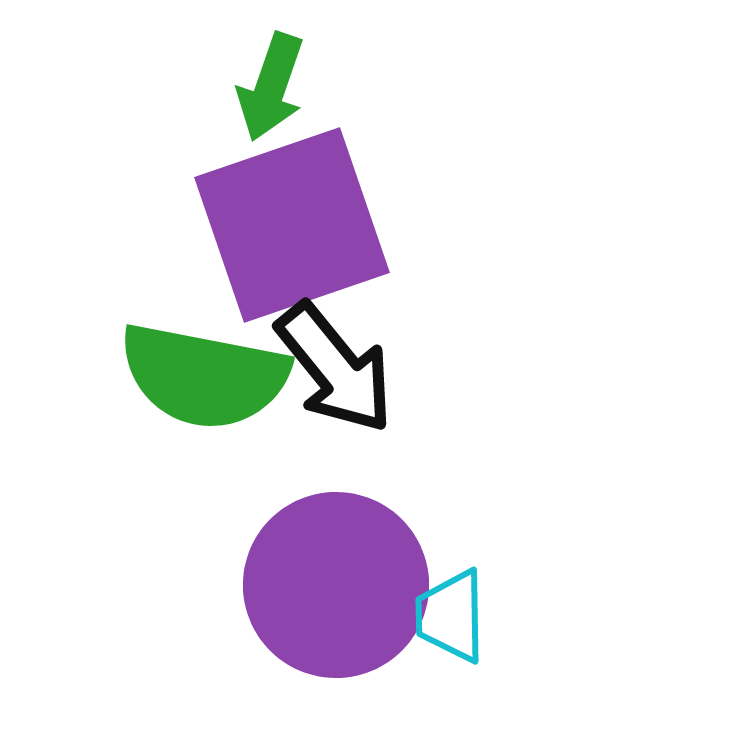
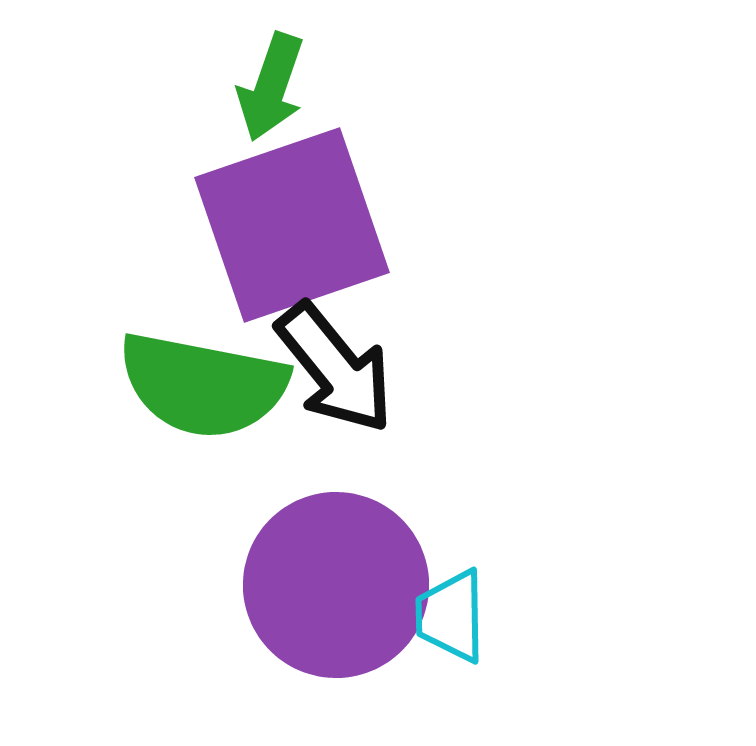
green semicircle: moved 1 px left, 9 px down
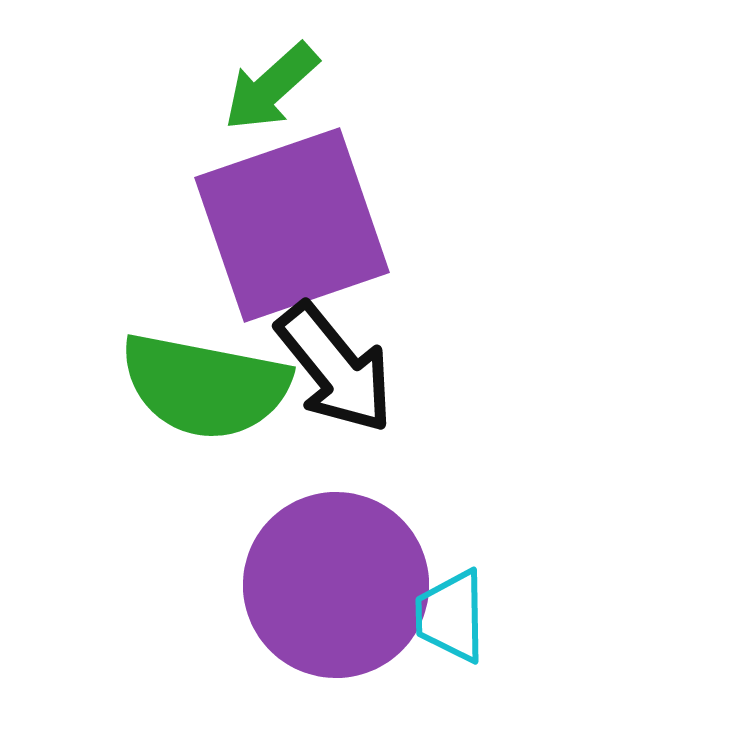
green arrow: rotated 29 degrees clockwise
green semicircle: moved 2 px right, 1 px down
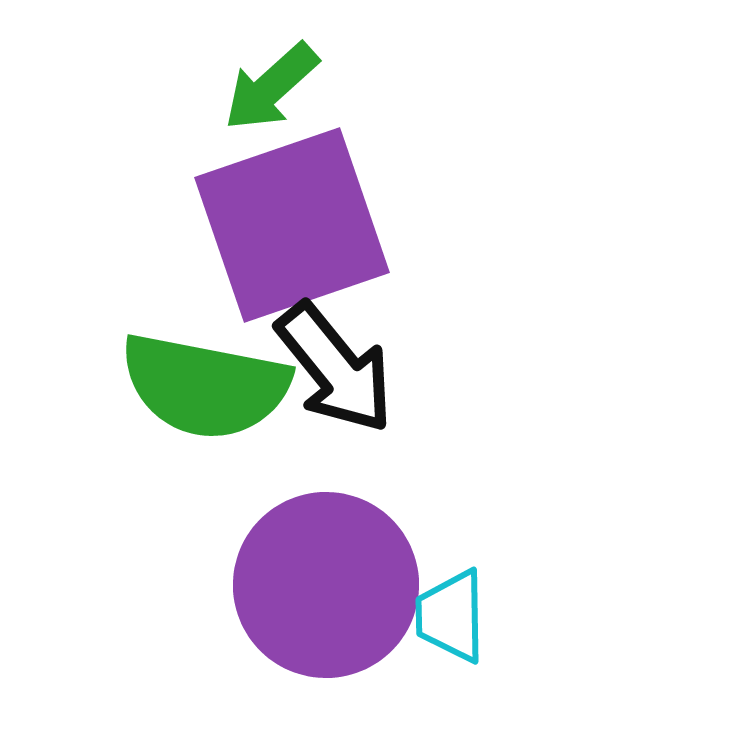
purple circle: moved 10 px left
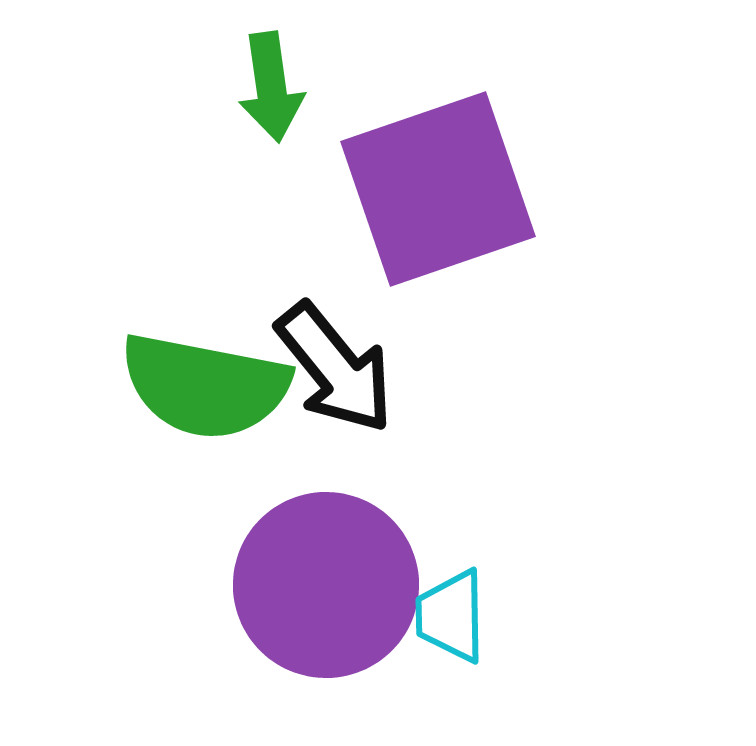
green arrow: rotated 56 degrees counterclockwise
purple square: moved 146 px right, 36 px up
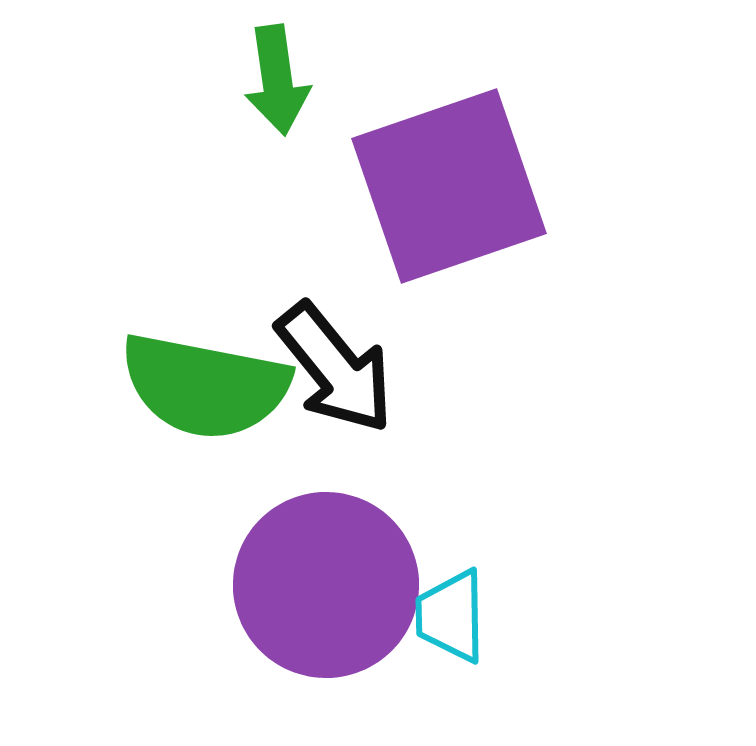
green arrow: moved 6 px right, 7 px up
purple square: moved 11 px right, 3 px up
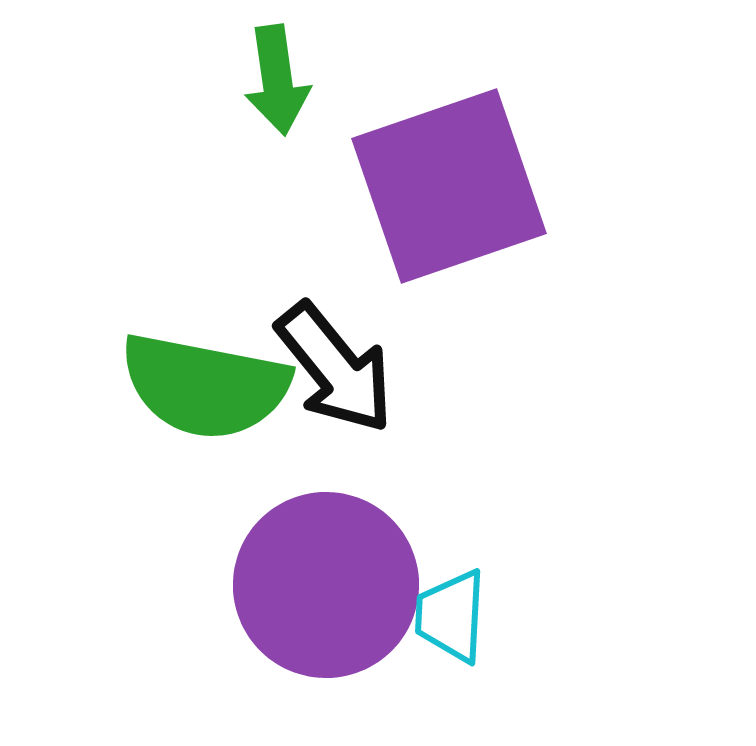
cyan trapezoid: rotated 4 degrees clockwise
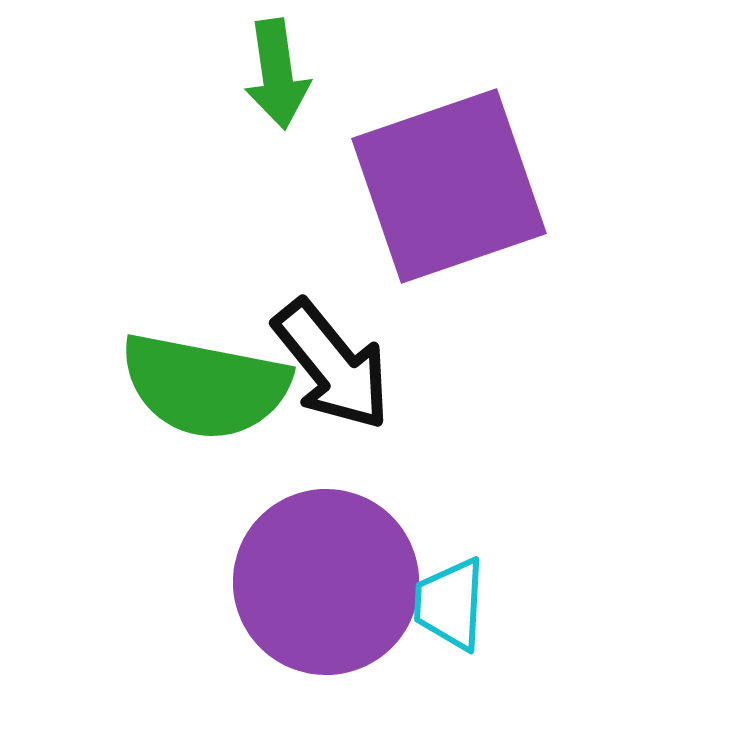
green arrow: moved 6 px up
black arrow: moved 3 px left, 3 px up
purple circle: moved 3 px up
cyan trapezoid: moved 1 px left, 12 px up
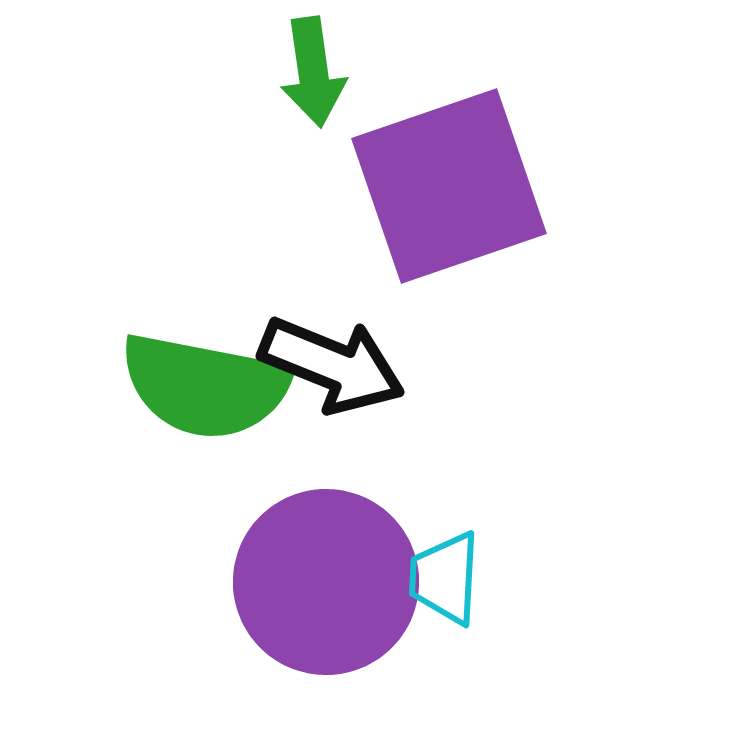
green arrow: moved 36 px right, 2 px up
black arrow: rotated 29 degrees counterclockwise
cyan trapezoid: moved 5 px left, 26 px up
